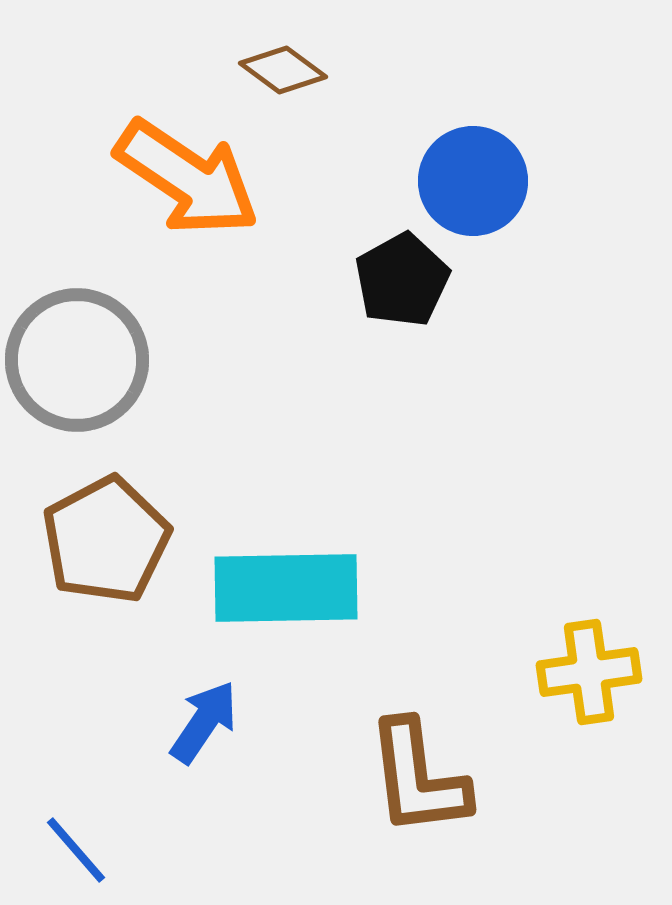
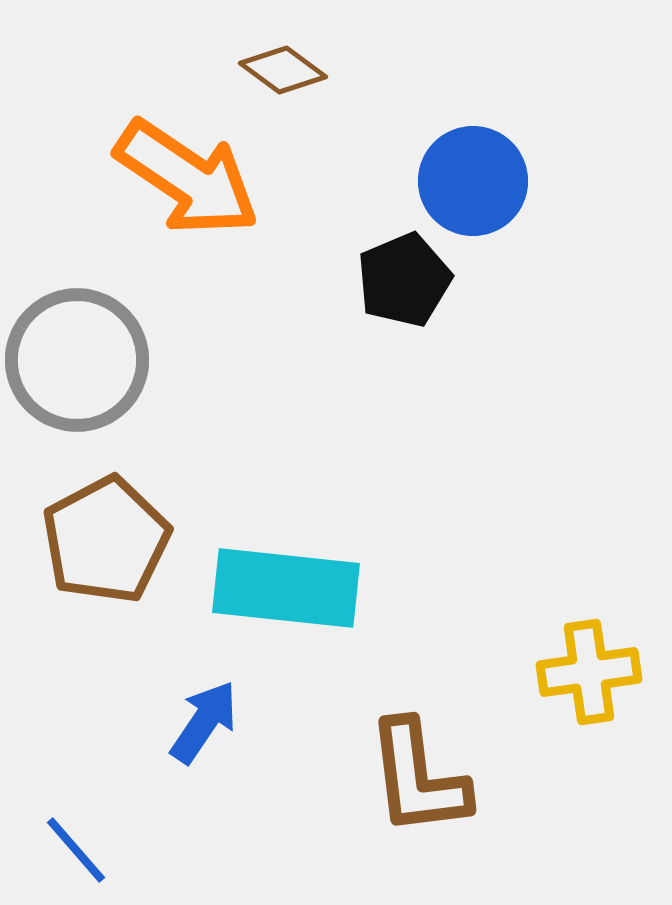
black pentagon: moved 2 px right; rotated 6 degrees clockwise
cyan rectangle: rotated 7 degrees clockwise
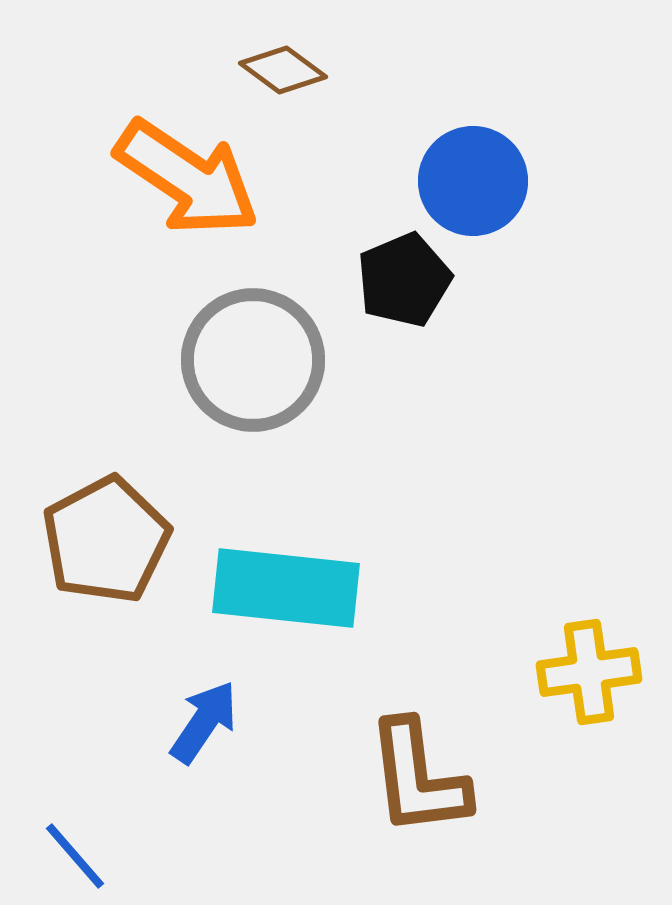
gray circle: moved 176 px right
blue line: moved 1 px left, 6 px down
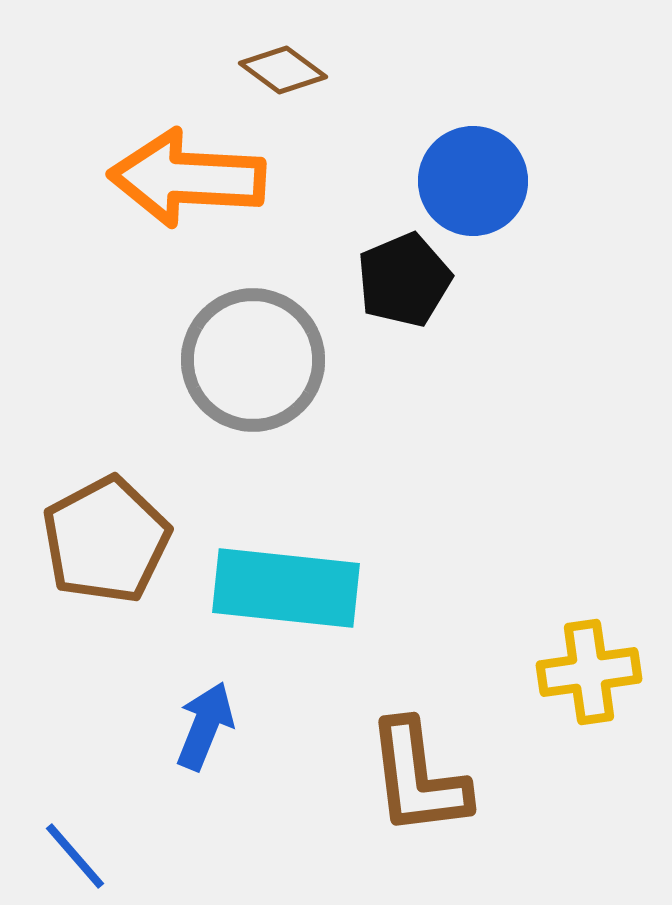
orange arrow: rotated 149 degrees clockwise
blue arrow: moved 1 px right, 4 px down; rotated 12 degrees counterclockwise
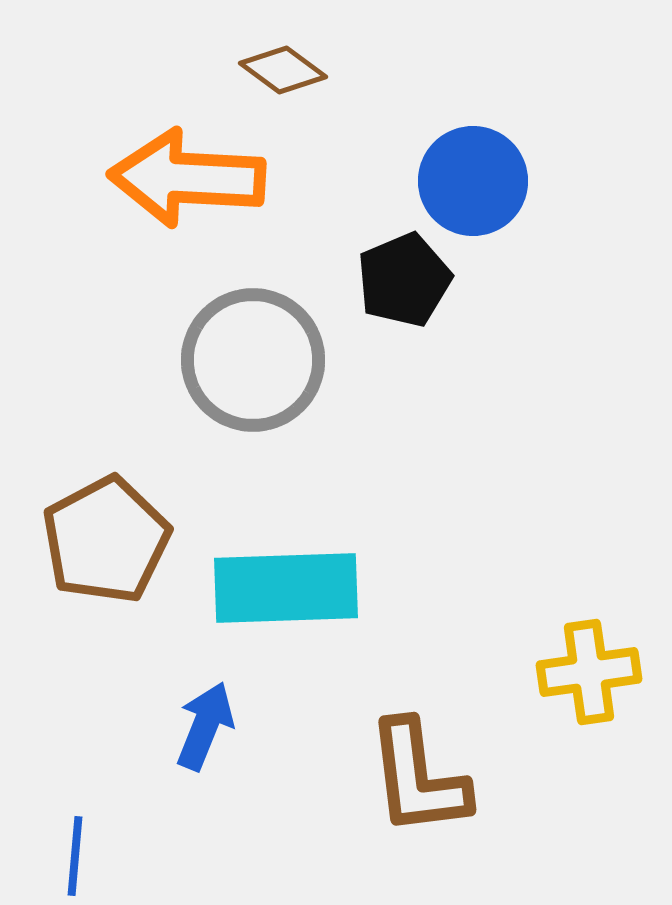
cyan rectangle: rotated 8 degrees counterclockwise
blue line: rotated 46 degrees clockwise
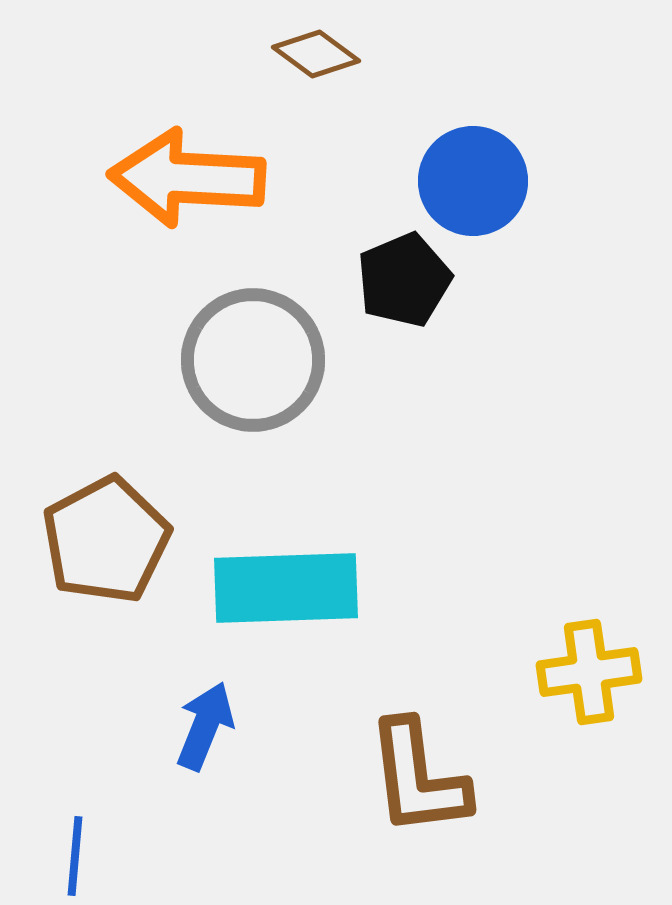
brown diamond: moved 33 px right, 16 px up
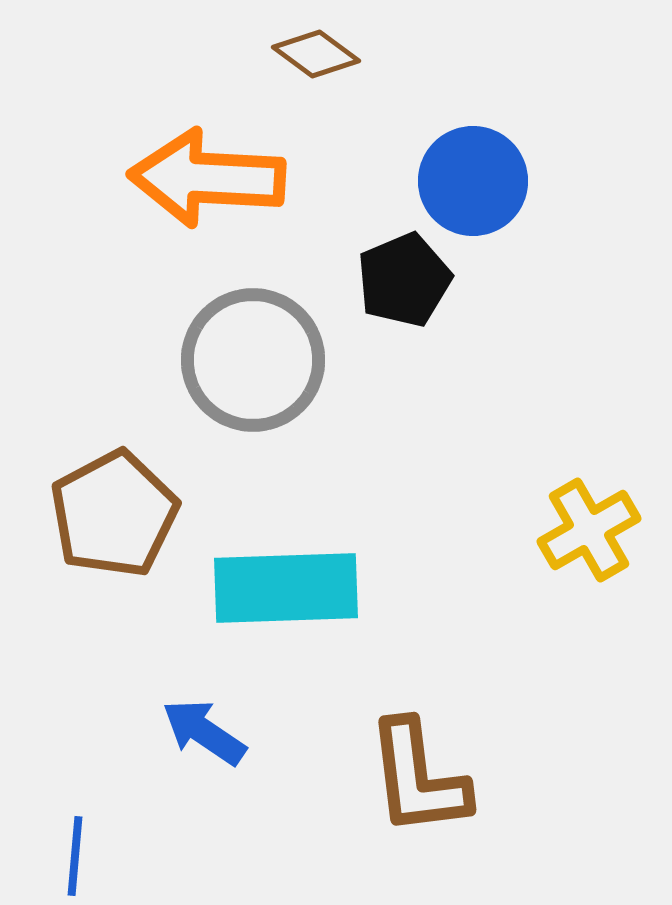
orange arrow: moved 20 px right
brown pentagon: moved 8 px right, 26 px up
yellow cross: moved 142 px up; rotated 22 degrees counterclockwise
blue arrow: moved 1 px left, 6 px down; rotated 78 degrees counterclockwise
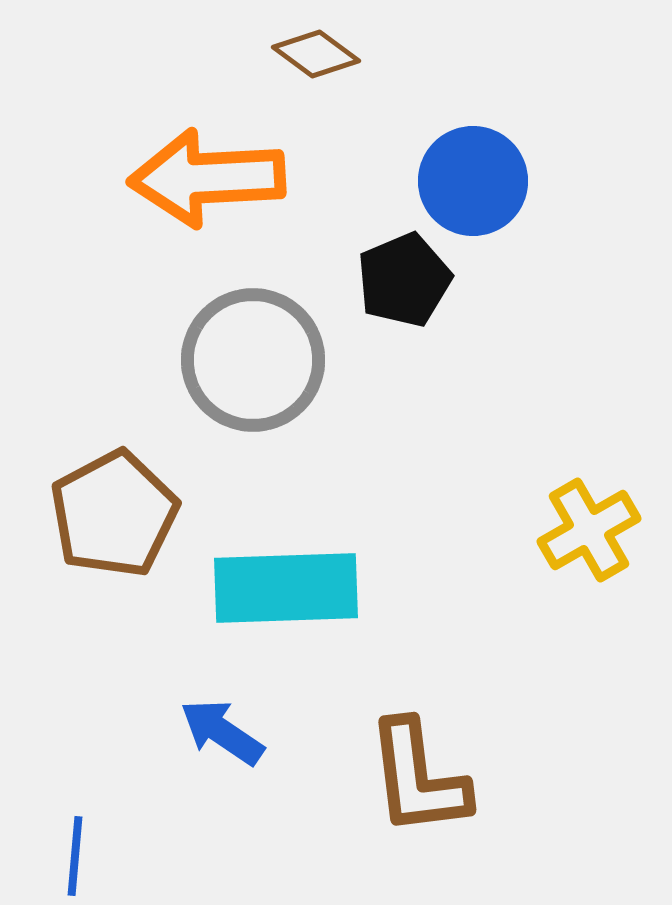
orange arrow: rotated 6 degrees counterclockwise
blue arrow: moved 18 px right
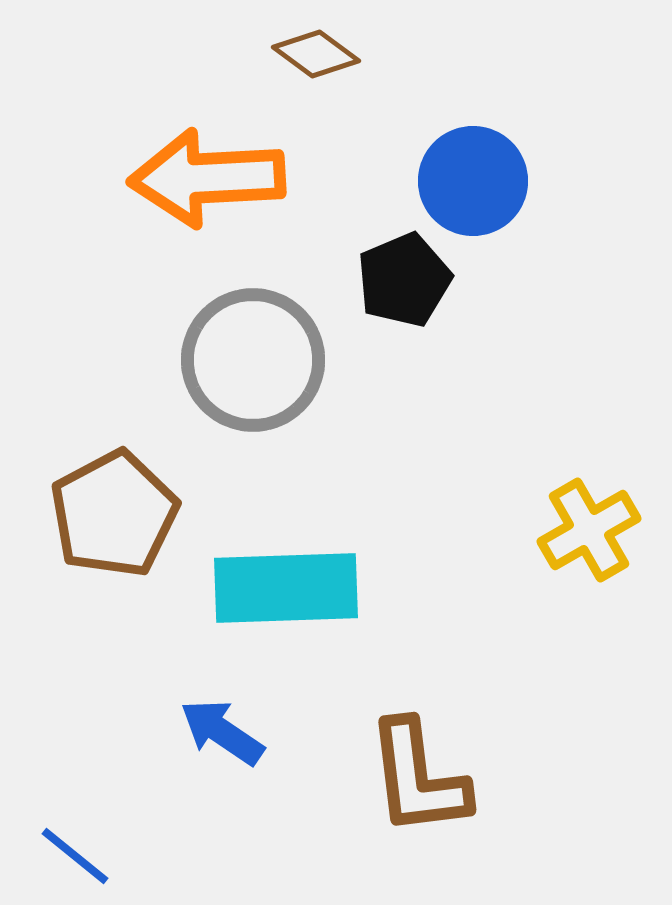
blue line: rotated 56 degrees counterclockwise
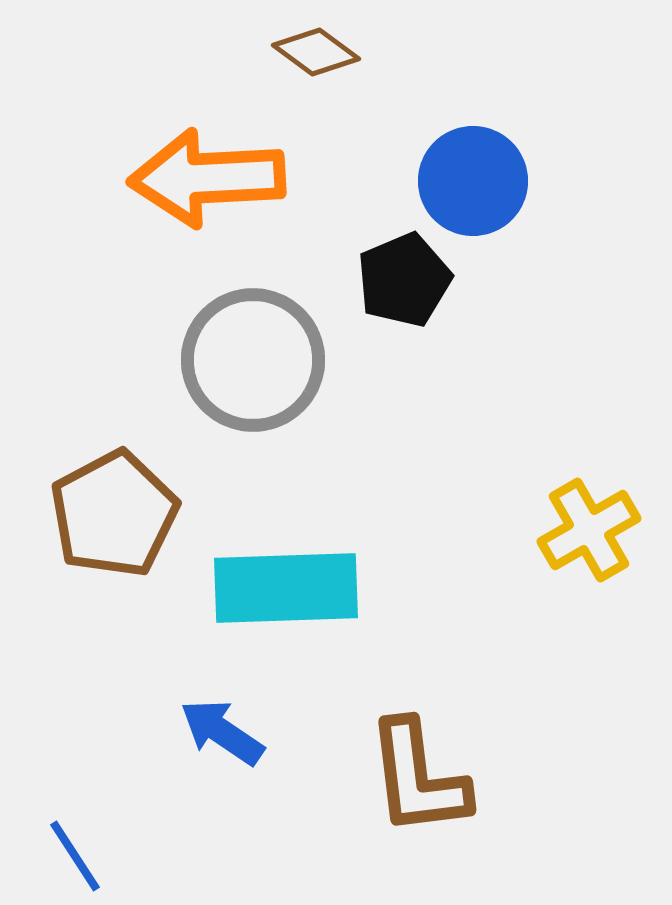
brown diamond: moved 2 px up
blue line: rotated 18 degrees clockwise
